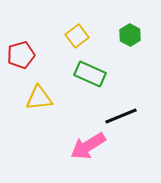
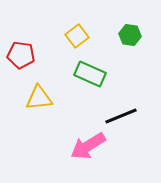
green hexagon: rotated 20 degrees counterclockwise
red pentagon: rotated 24 degrees clockwise
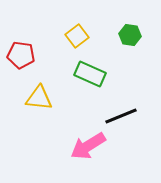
yellow triangle: rotated 12 degrees clockwise
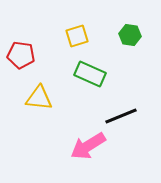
yellow square: rotated 20 degrees clockwise
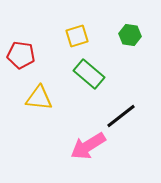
green rectangle: moved 1 px left; rotated 16 degrees clockwise
black line: rotated 16 degrees counterclockwise
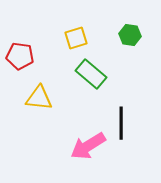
yellow square: moved 1 px left, 2 px down
red pentagon: moved 1 px left, 1 px down
green rectangle: moved 2 px right
black line: moved 7 px down; rotated 52 degrees counterclockwise
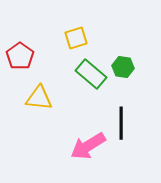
green hexagon: moved 7 px left, 32 px down
red pentagon: rotated 28 degrees clockwise
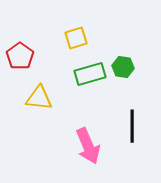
green rectangle: moved 1 px left; rotated 56 degrees counterclockwise
black line: moved 11 px right, 3 px down
pink arrow: rotated 81 degrees counterclockwise
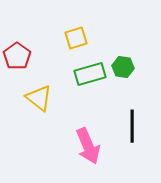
red pentagon: moved 3 px left
yellow triangle: rotated 32 degrees clockwise
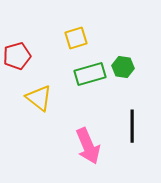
red pentagon: rotated 20 degrees clockwise
